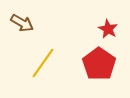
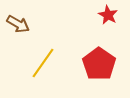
brown arrow: moved 4 px left, 1 px down
red star: moved 14 px up
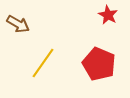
red pentagon: rotated 12 degrees counterclockwise
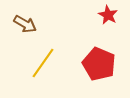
brown arrow: moved 7 px right
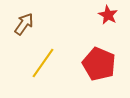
brown arrow: moved 1 px left; rotated 85 degrees counterclockwise
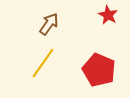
brown arrow: moved 25 px right
red pentagon: moved 6 px down
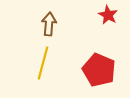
brown arrow: rotated 30 degrees counterclockwise
yellow line: rotated 20 degrees counterclockwise
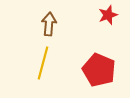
red star: rotated 24 degrees clockwise
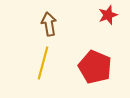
brown arrow: rotated 15 degrees counterclockwise
red pentagon: moved 4 px left, 3 px up
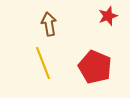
red star: moved 1 px down
yellow line: rotated 36 degrees counterclockwise
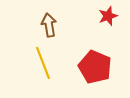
brown arrow: moved 1 px down
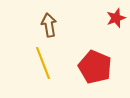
red star: moved 8 px right, 2 px down
